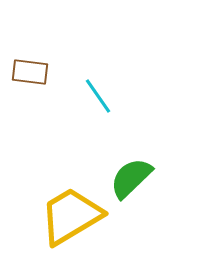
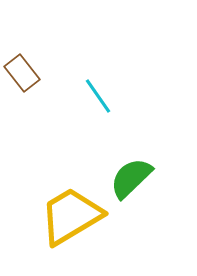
brown rectangle: moved 8 px left, 1 px down; rotated 45 degrees clockwise
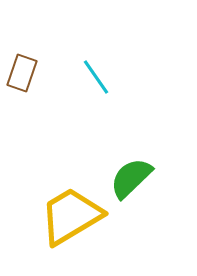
brown rectangle: rotated 57 degrees clockwise
cyan line: moved 2 px left, 19 px up
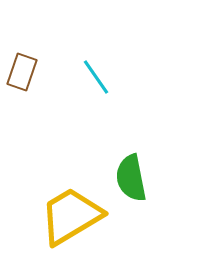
brown rectangle: moved 1 px up
green semicircle: rotated 57 degrees counterclockwise
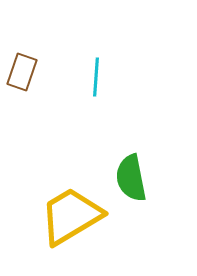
cyan line: rotated 39 degrees clockwise
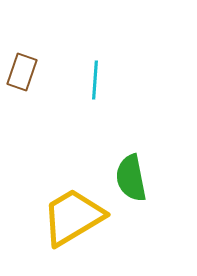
cyan line: moved 1 px left, 3 px down
yellow trapezoid: moved 2 px right, 1 px down
